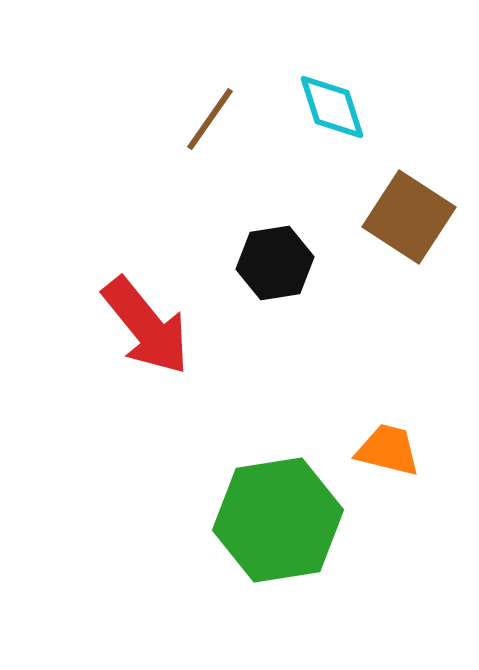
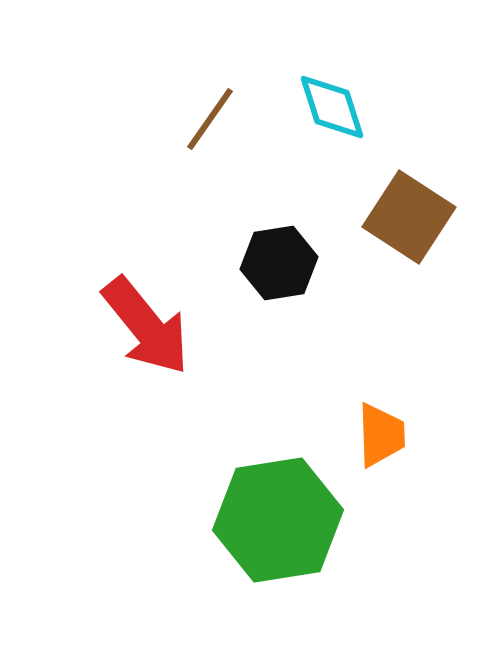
black hexagon: moved 4 px right
orange trapezoid: moved 7 px left, 15 px up; rotated 74 degrees clockwise
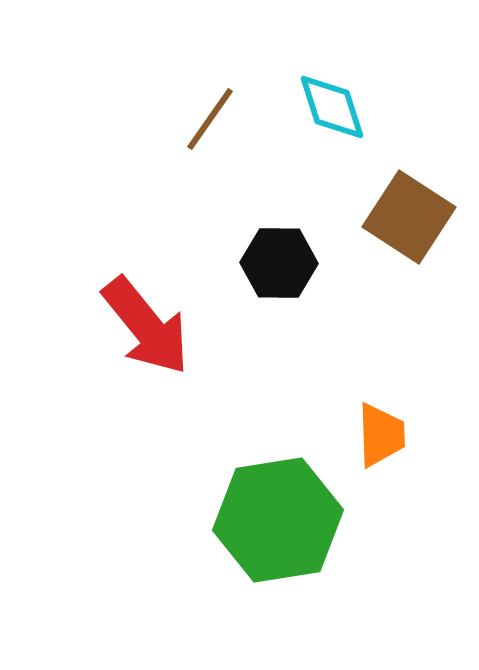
black hexagon: rotated 10 degrees clockwise
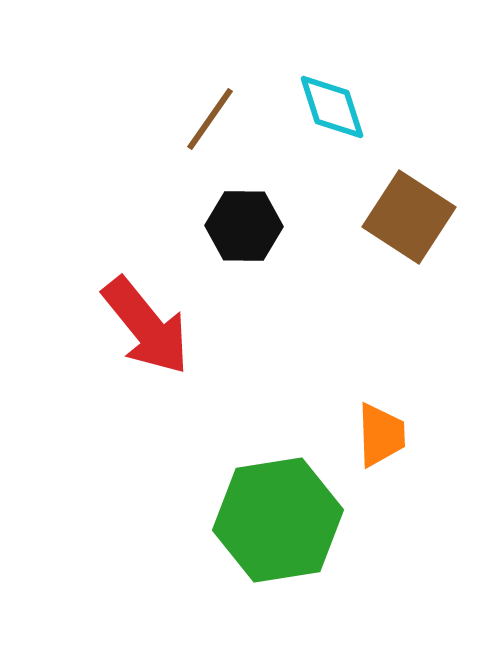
black hexagon: moved 35 px left, 37 px up
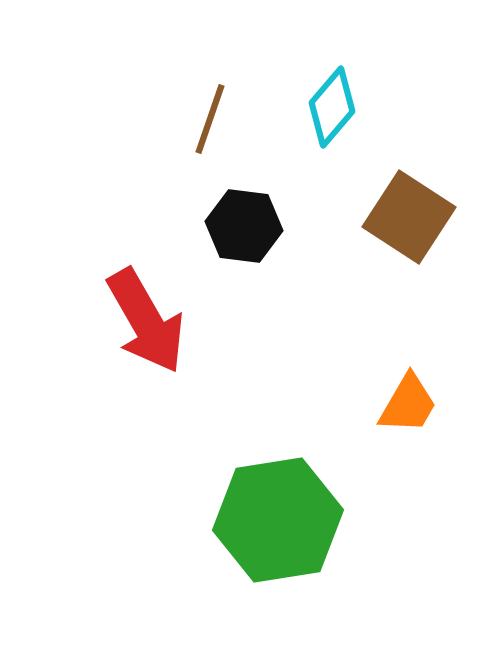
cyan diamond: rotated 58 degrees clockwise
brown line: rotated 16 degrees counterclockwise
black hexagon: rotated 6 degrees clockwise
red arrow: moved 5 px up; rotated 9 degrees clockwise
orange trapezoid: moved 27 px right, 31 px up; rotated 32 degrees clockwise
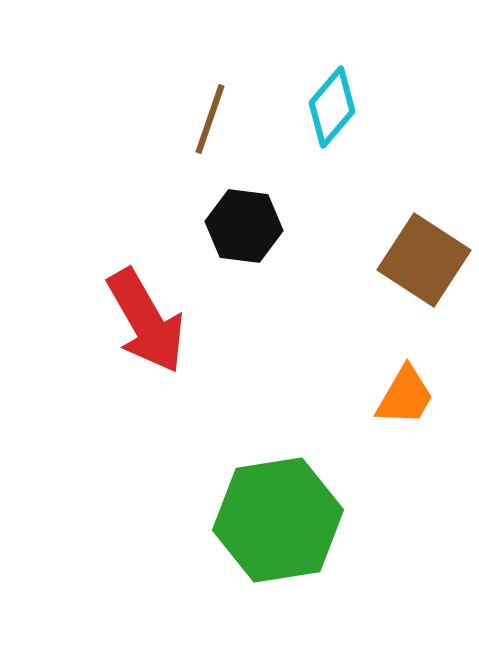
brown square: moved 15 px right, 43 px down
orange trapezoid: moved 3 px left, 8 px up
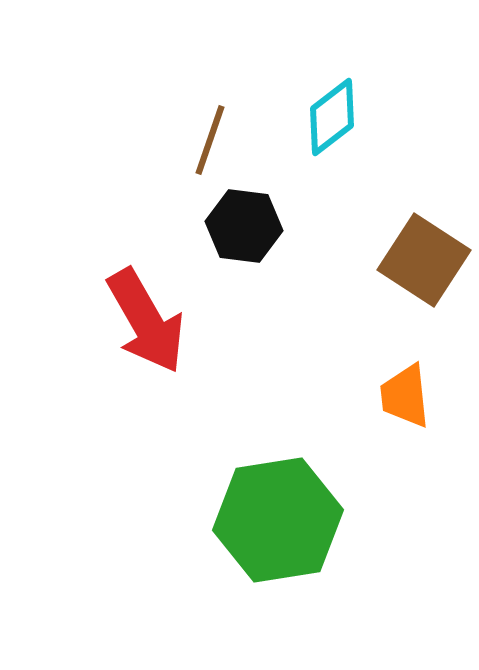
cyan diamond: moved 10 px down; rotated 12 degrees clockwise
brown line: moved 21 px down
orange trapezoid: rotated 144 degrees clockwise
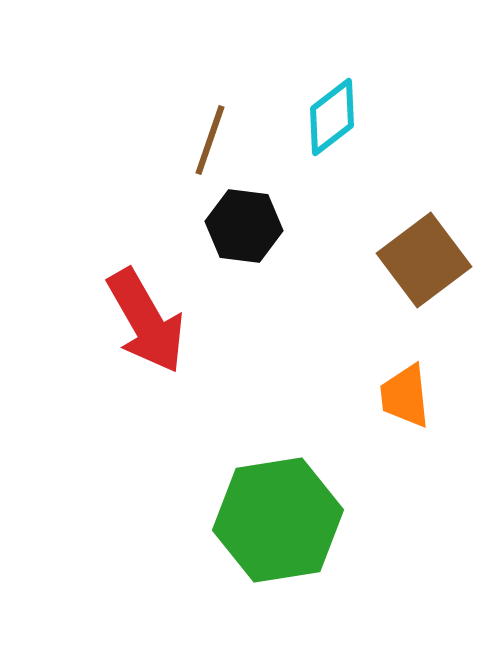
brown square: rotated 20 degrees clockwise
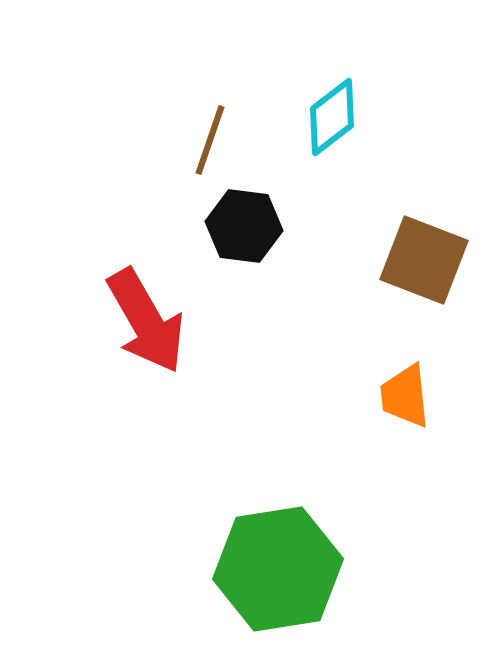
brown square: rotated 32 degrees counterclockwise
green hexagon: moved 49 px down
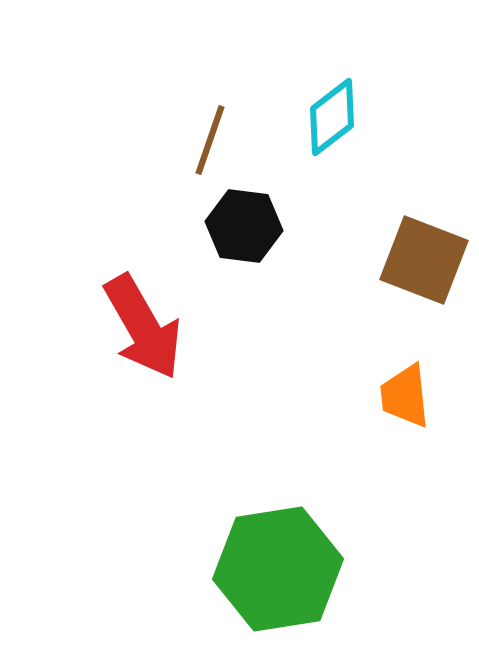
red arrow: moved 3 px left, 6 px down
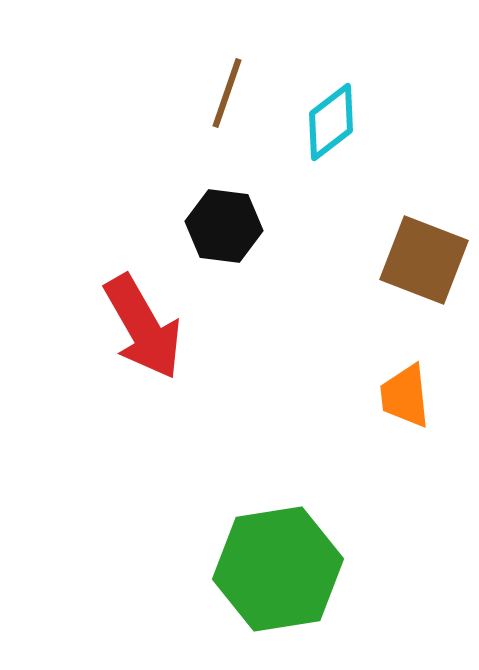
cyan diamond: moved 1 px left, 5 px down
brown line: moved 17 px right, 47 px up
black hexagon: moved 20 px left
